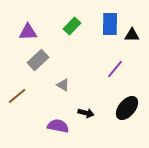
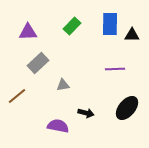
gray rectangle: moved 3 px down
purple line: rotated 48 degrees clockwise
gray triangle: rotated 40 degrees counterclockwise
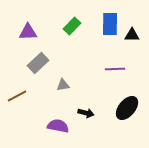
brown line: rotated 12 degrees clockwise
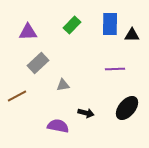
green rectangle: moved 1 px up
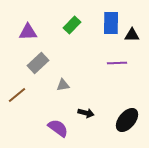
blue rectangle: moved 1 px right, 1 px up
purple line: moved 2 px right, 6 px up
brown line: moved 1 px up; rotated 12 degrees counterclockwise
black ellipse: moved 12 px down
purple semicircle: moved 2 px down; rotated 25 degrees clockwise
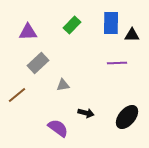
black ellipse: moved 3 px up
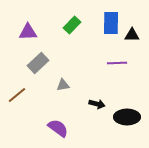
black arrow: moved 11 px right, 9 px up
black ellipse: rotated 50 degrees clockwise
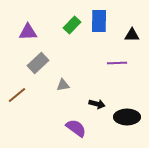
blue rectangle: moved 12 px left, 2 px up
purple semicircle: moved 18 px right
